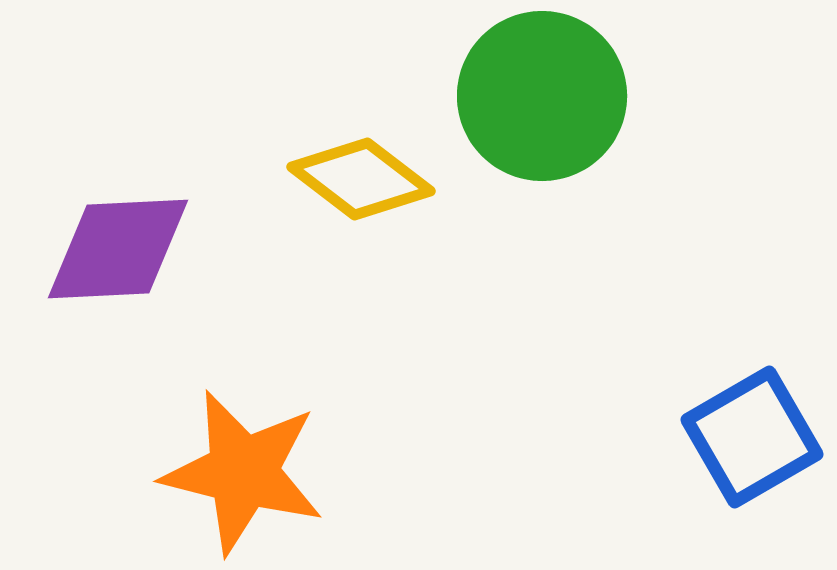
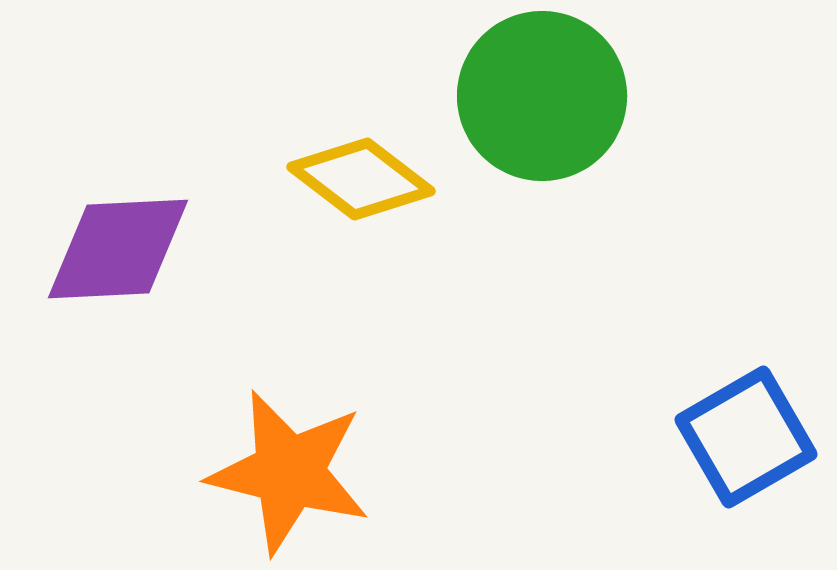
blue square: moved 6 px left
orange star: moved 46 px right
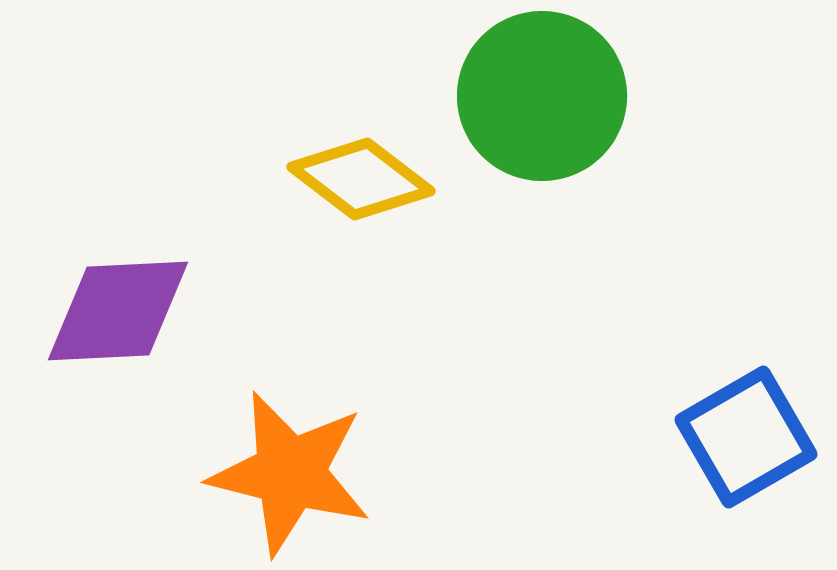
purple diamond: moved 62 px down
orange star: moved 1 px right, 1 px down
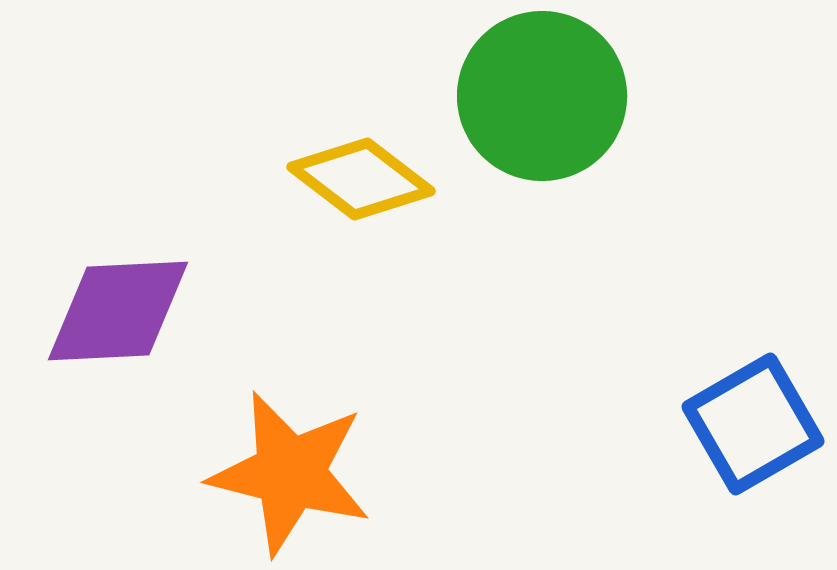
blue square: moved 7 px right, 13 px up
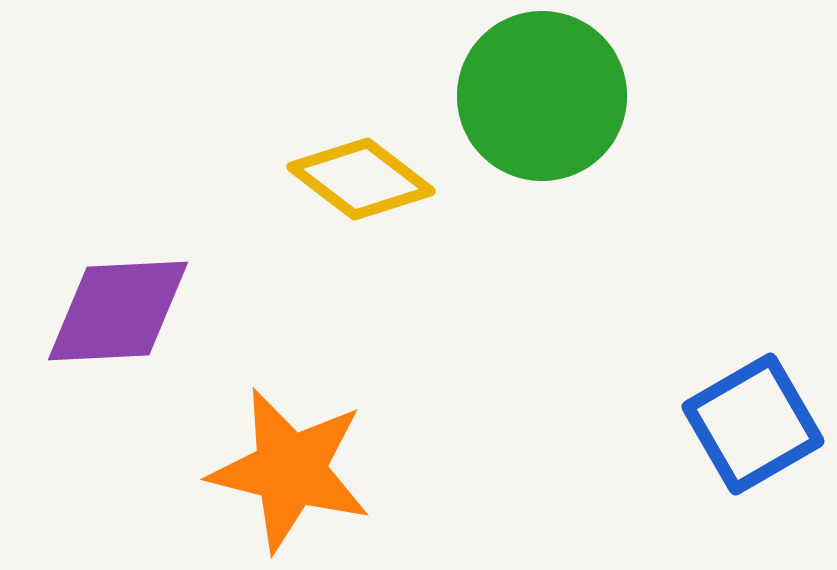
orange star: moved 3 px up
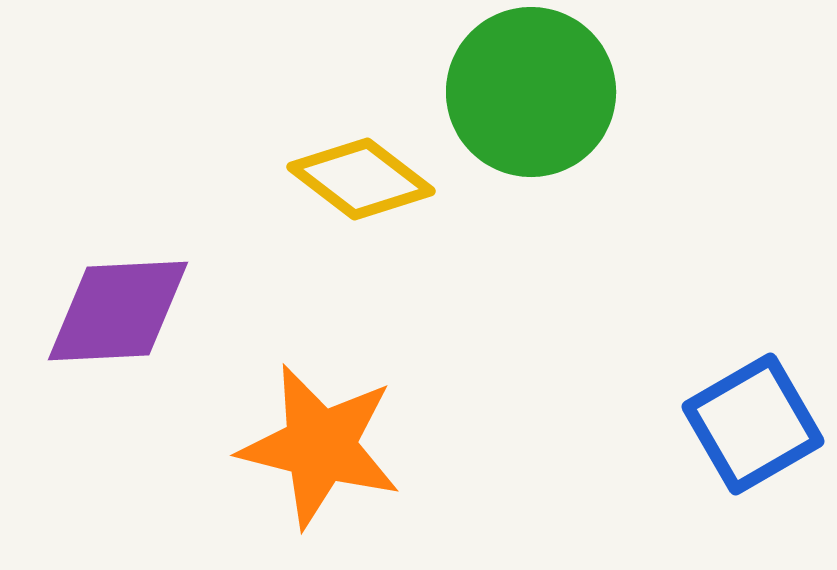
green circle: moved 11 px left, 4 px up
orange star: moved 30 px right, 24 px up
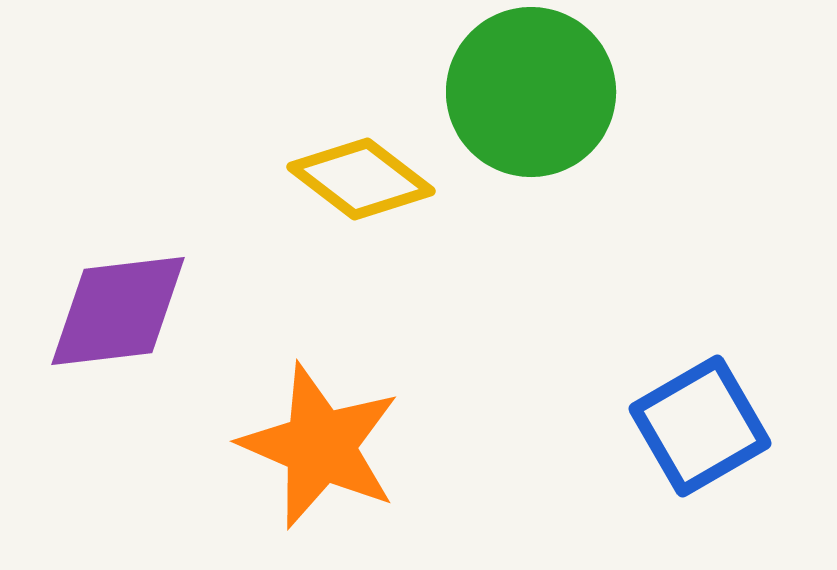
purple diamond: rotated 4 degrees counterclockwise
blue square: moved 53 px left, 2 px down
orange star: rotated 9 degrees clockwise
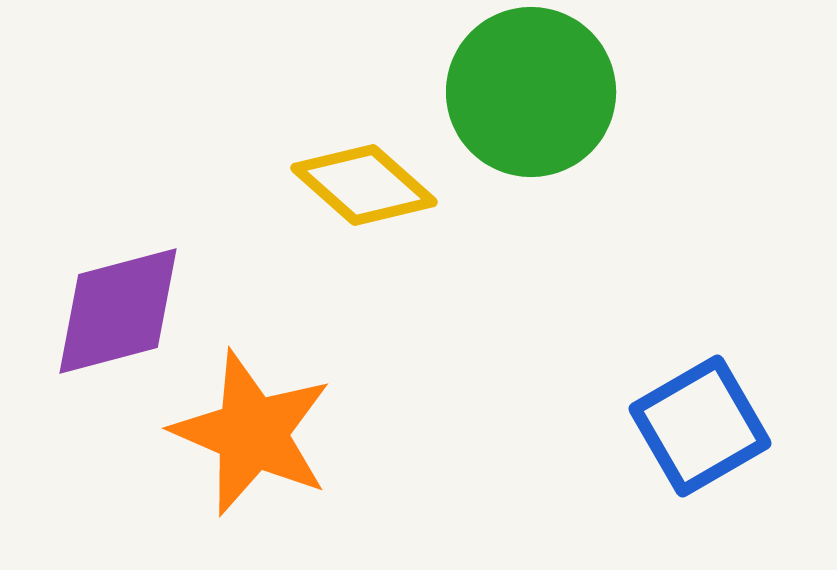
yellow diamond: moved 3 px right, 6 px down; rotated 4 degrees clockwise
purple diamond: rotated 8 degrees counterclockwise
orange star: moved 68 px left, 13 px up
